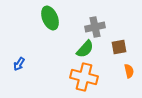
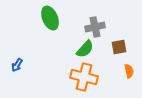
blue arrow: moved 2 px left, 1 px down
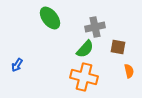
green ellipse: rotated 15 degrees counterclockwise
brown square: moved 1 px left; rotated 21 degrees clockwise
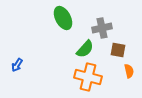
green ellipse: moved 13 px right; rotated 10 degrees clockwise
gray cross: moved 7 px right, 1 px down
brown square: moved 3 px down
orange cross: moved 4 px right
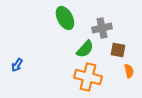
green ellipse: moved 2 px right
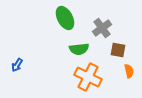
gray cross: rotated 24 degrees counterclockwise
green semicircle: moved 6 px left; rotated 42 degrees clockwise
orange cross: rotated 12 degrees clockwise
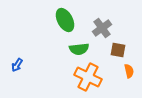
green ellipse: moved 2 px down
